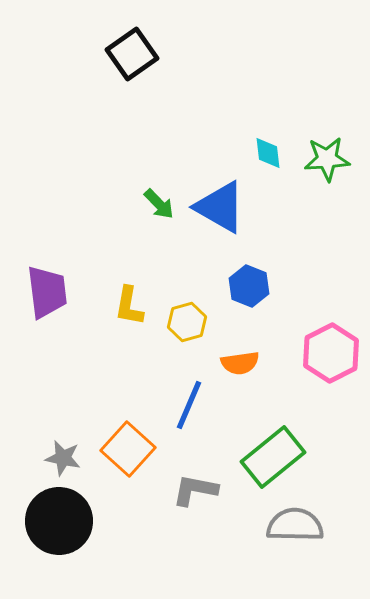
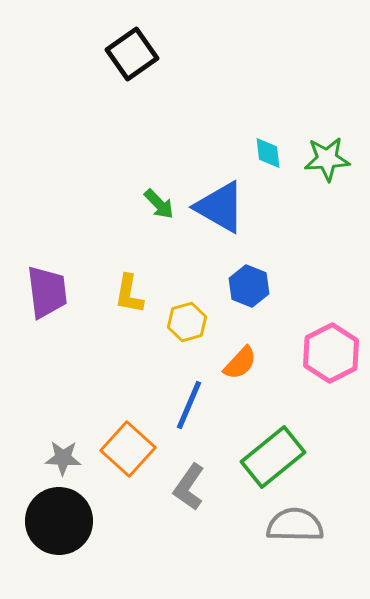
yellow L-shape: moved 12 px up
orange semicircle: rotated 39 degrees counterclockwise
gray star: rotated 9 degrees counterclockwise
gray L-shape: moved 6 px left, 3 px up; rotated 66 degrees counterclockwise
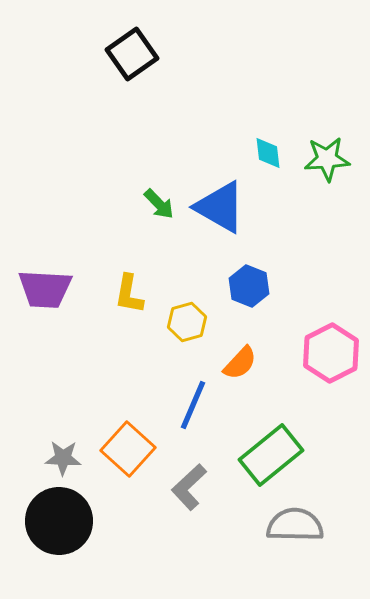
purple trapezoid: moved 2 px left, 3 px up; rotated 100 degrees clockwise
blue line: moved 4 px right
green rectangle: moved 2 px left, 2 px up
gray L-shape: rotated 12 degrees clockwise
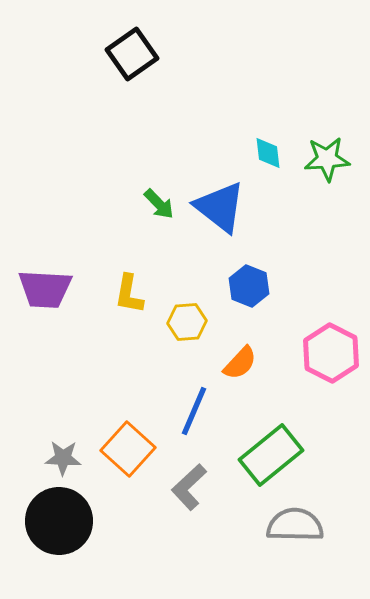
blue triangle: rotated 8 degrees clockwise
yellow hexagon: rotated 12 degrees clockwise
pink hexagon: rotated 6 degrees counterclockwise
blue line: moved 1 px right, 6 px down
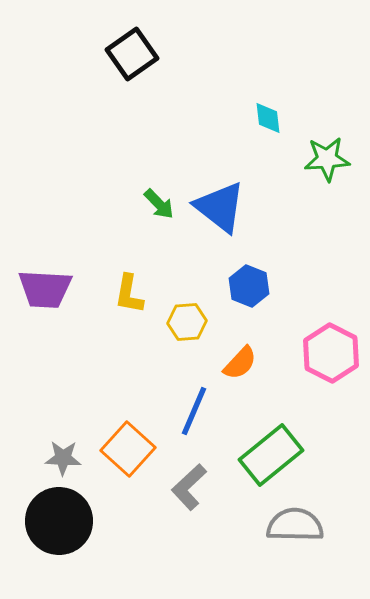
cyan diamond: moved 35 px up
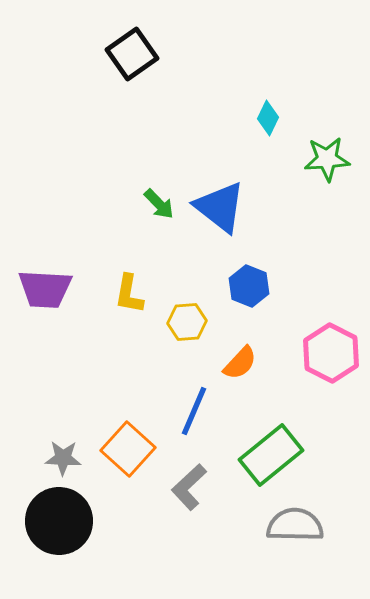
cyan diamond: rotated 32 degrees clockwise
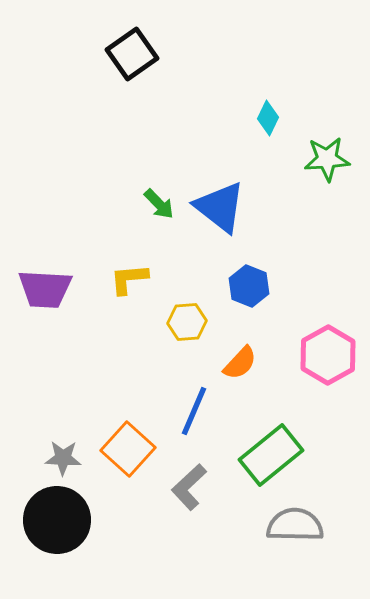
yellow L-shape: moved 15 px up; rotated 75 degrees clockwise
pink hexagon: moved 3 px left, 2 px down; rotated 4 degrees clockwise
black circle: moved 2 px left, 1 px up
